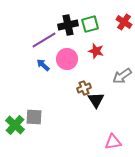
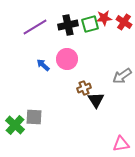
purple line: moved 9 px left, 13 px up
red star: moved 8 px right, 33 px up; rotated 21 degrees counterclockwise
pink triangle: moved 8 px right, 2 px down
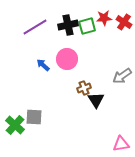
green square: moved 3 px left, 2 px down
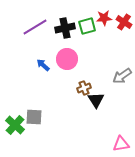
black cross: moved 3 px left, 3 px down
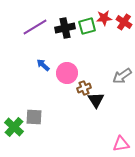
pink circle: moved 14 px down
green cross: moved 1 px left, 2 px down
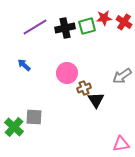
blue arrow: moved 19 px left
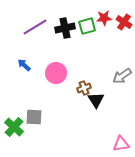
pink circle: moved 11 px left
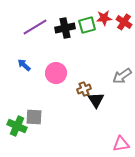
green square: moved 1 px up
brown cross: moved 1 px down
green cross: moved 3 px right, 1 px up; rotated 18 degrees counterclockwise
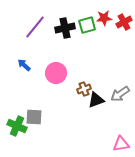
red cross: rotated 28 degrees clockwise
purple line: rotated 20 degrees counterclockwise
gray arrow: moved 2 px left, 18 px down
black triangle: rotated 42 degrees clockwise
